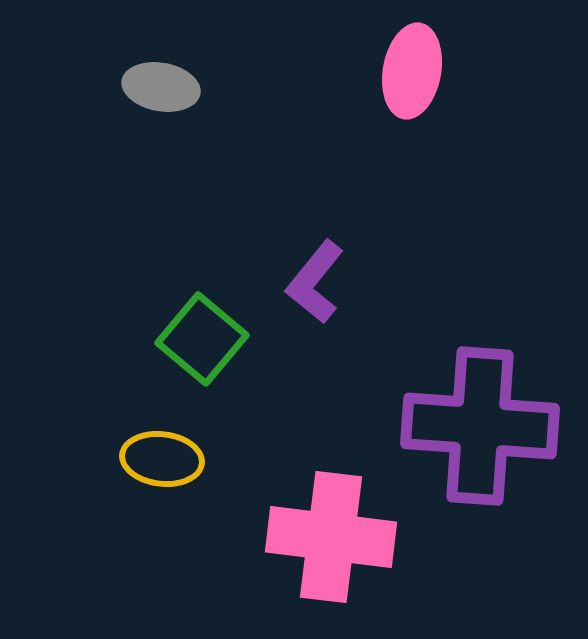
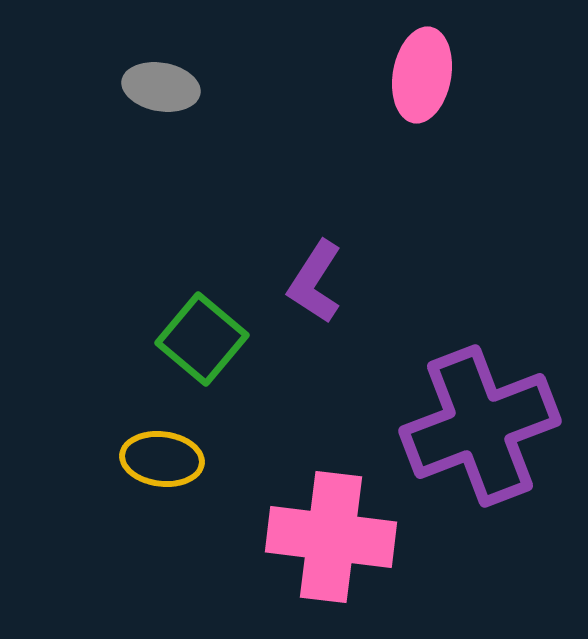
pink ellipse: moved 10 px right, 4 px down
purple L-shape: rotated 6 degrees counterclockwise
purple cross: rotated 25 degrees counterclockwise
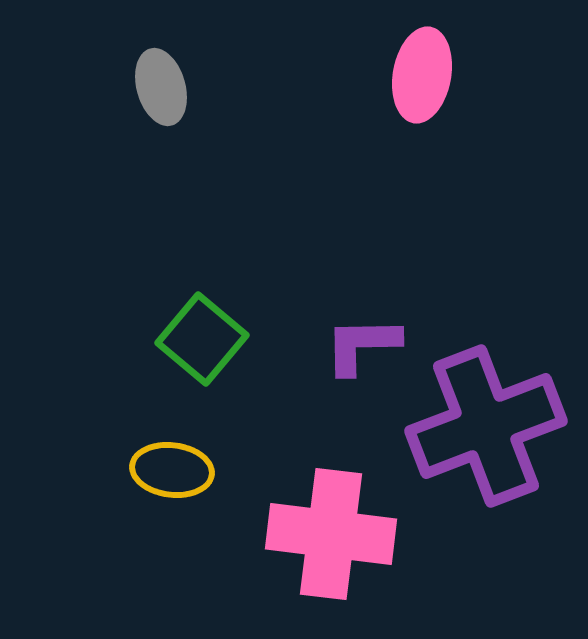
gray ellipse: rotated 64 degrees clockwise
purple L-shape: moved 47 px right, 63 px down; rotated 56 degrees clockwise
purple cross: moved 6 px right
yellow ellipse: moved 10 px right, 11 px down
pink cross: moved 3 px up
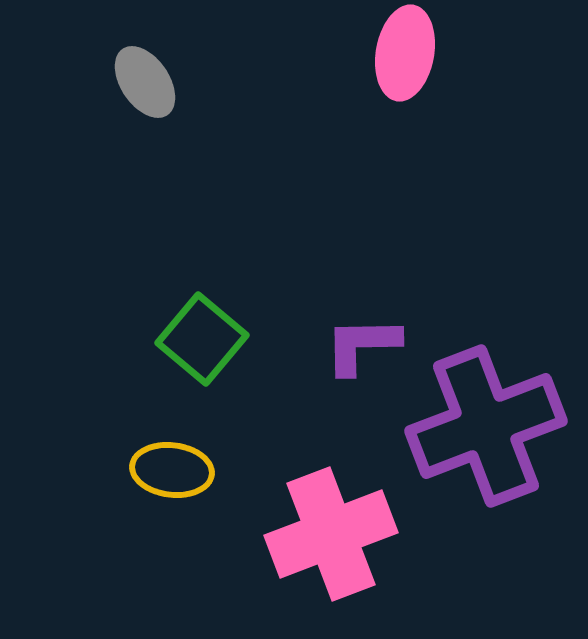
pink ellipse: moved 17 px left, 22 px up
gray ellipse: moved 16 px left, 5 px up; rotated 18 degrees counterclockwise
pink cross: rotated 28 degrees counterclockwise
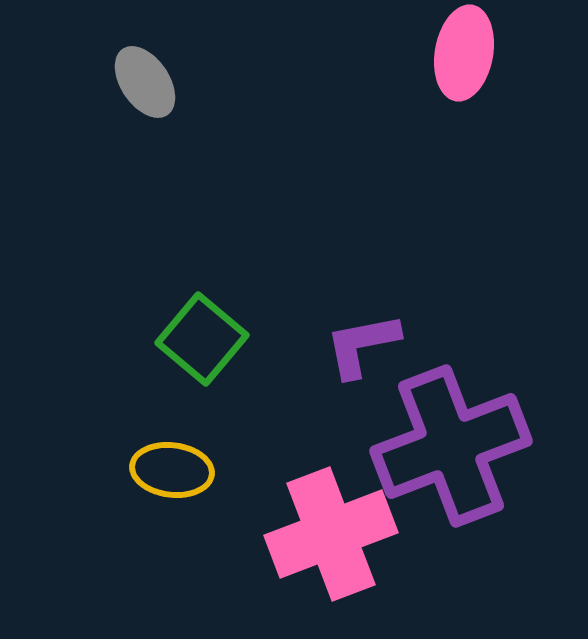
pink ellipse: moved 59 px right
purple L-shape: rotated 10 degrees counterclockwise
purple cross: moved 35 px left, 20 px down
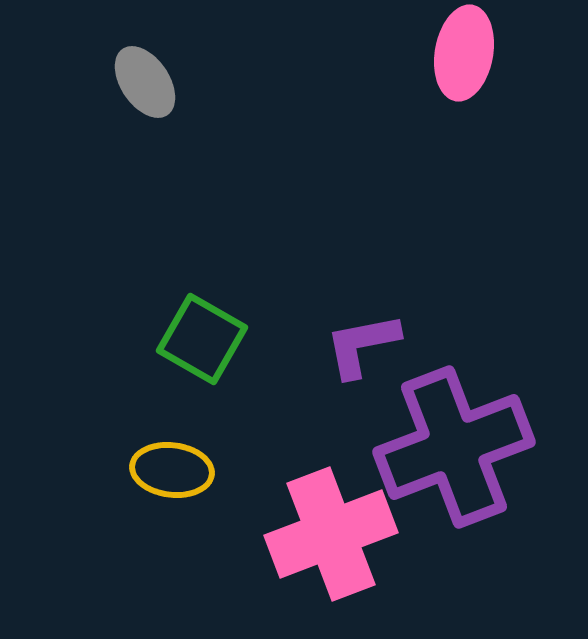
green square: rotated 10 degrees counterclockwise
purple cross: moved 3 px right, 1 px down
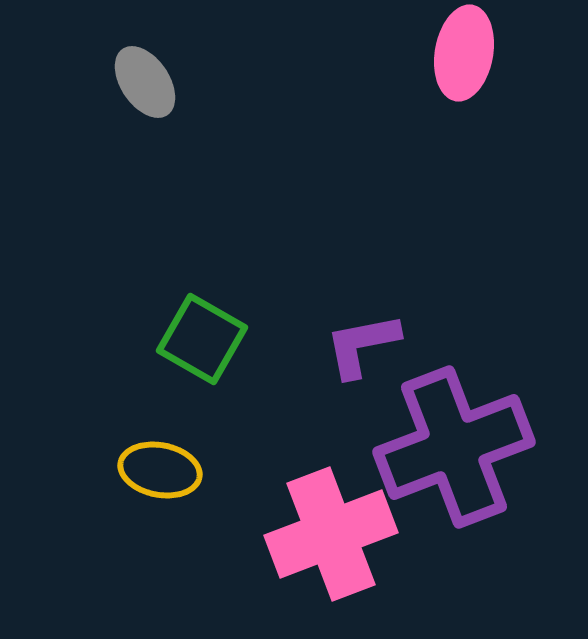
yellow ellipse: moved 12 px left; rotated 4 degrees clockwise
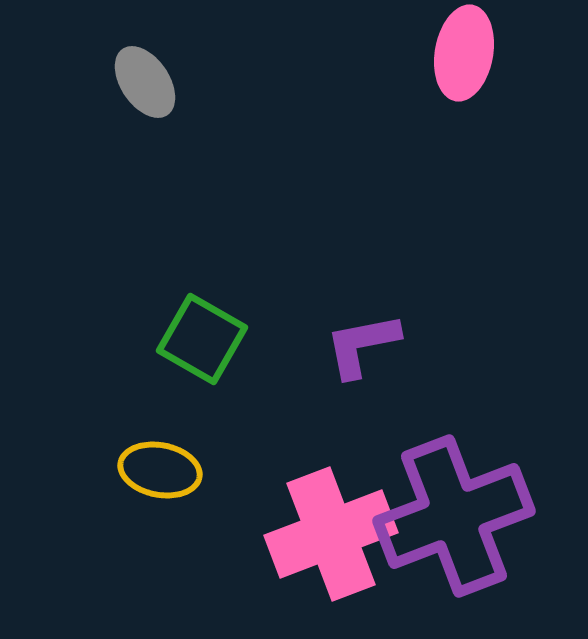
purple cross: moved 69 px down
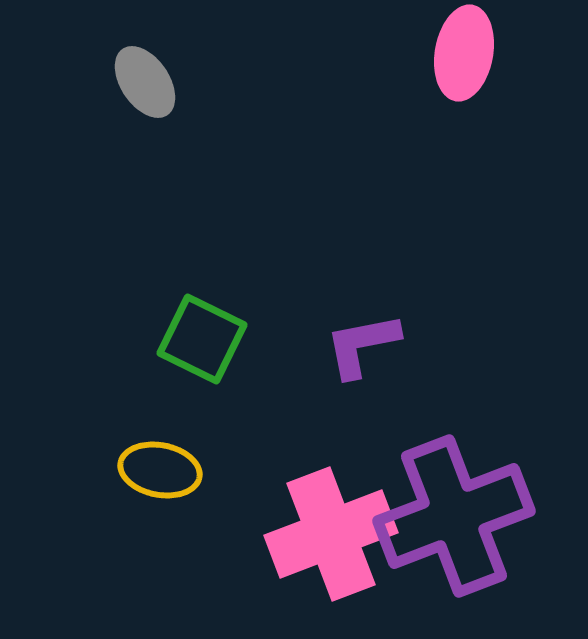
green square: rotated 4 degrees counterclockwise
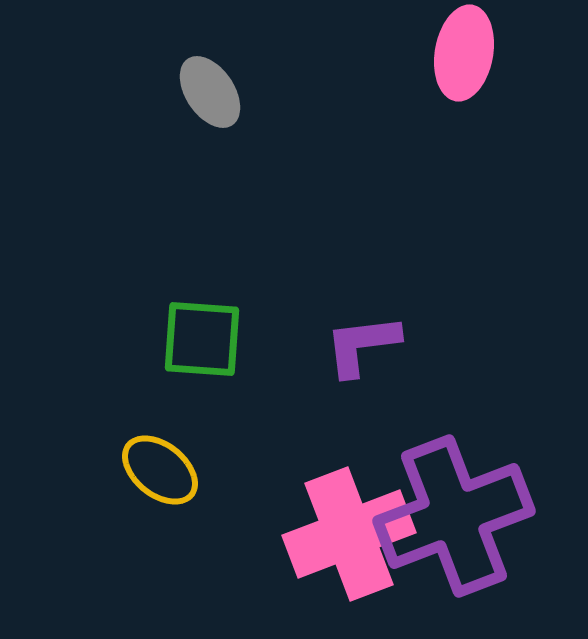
gray ellipse: moved 65 px right, 10 px down
green square: rotated 22 degrees counterclockwise
purple L-shape: rotated 4 degrees clockwise
yellow ellipse: rotated 28 degrees clockwise
pink cross: moved 18 px right
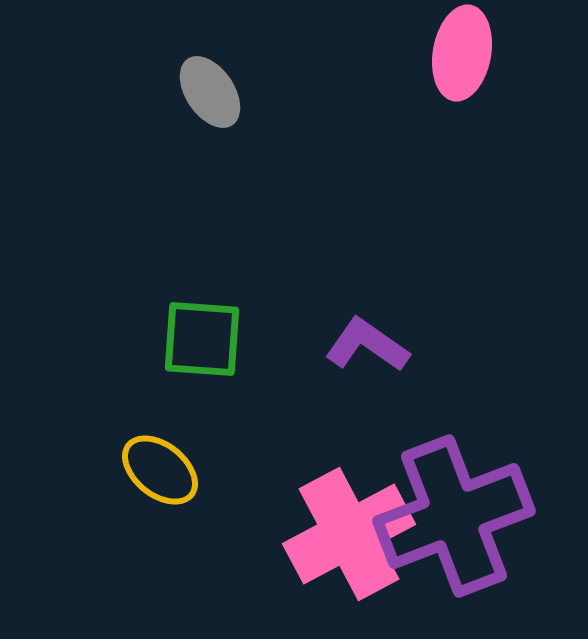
pink ellipse: moved 2 px left
purple L-shape: moved 5 px right; rotated 42 degrees clockwise
pink cross: rotated 7 degrees counterclockwise
